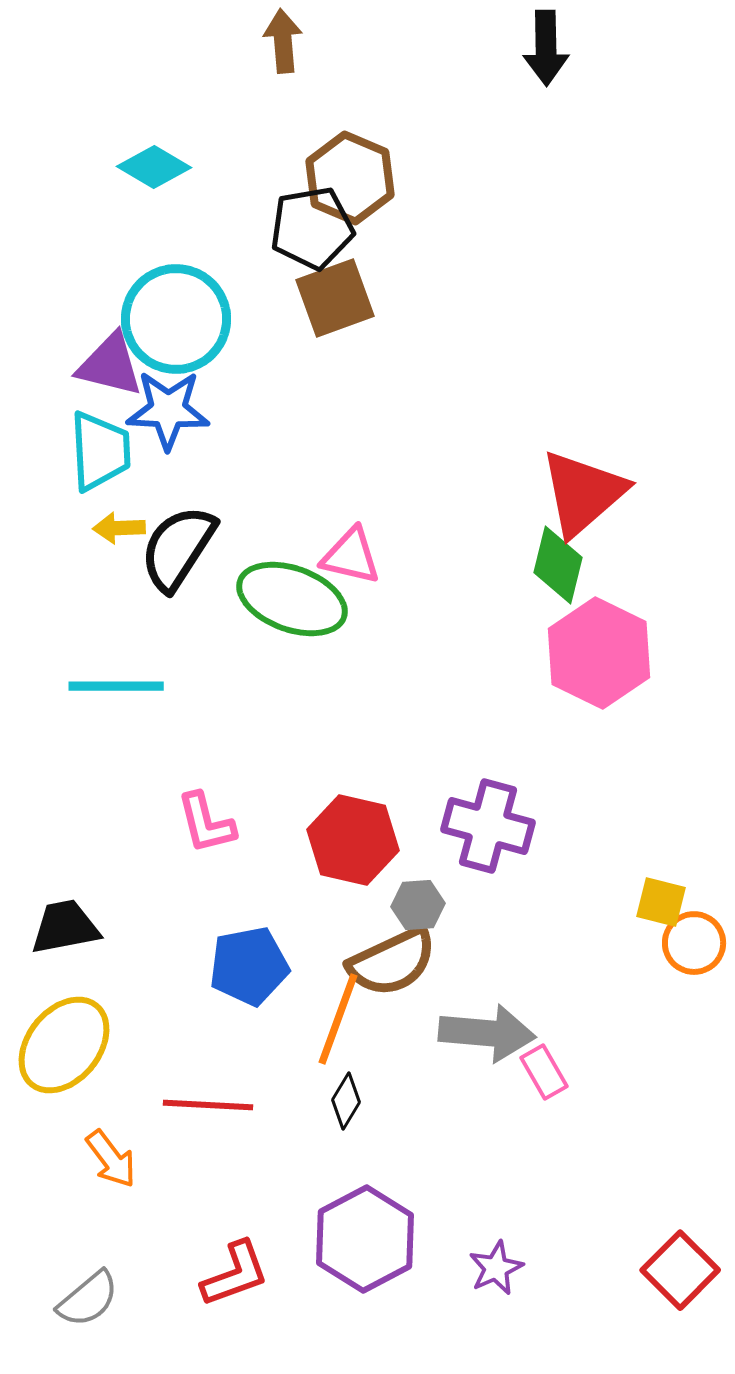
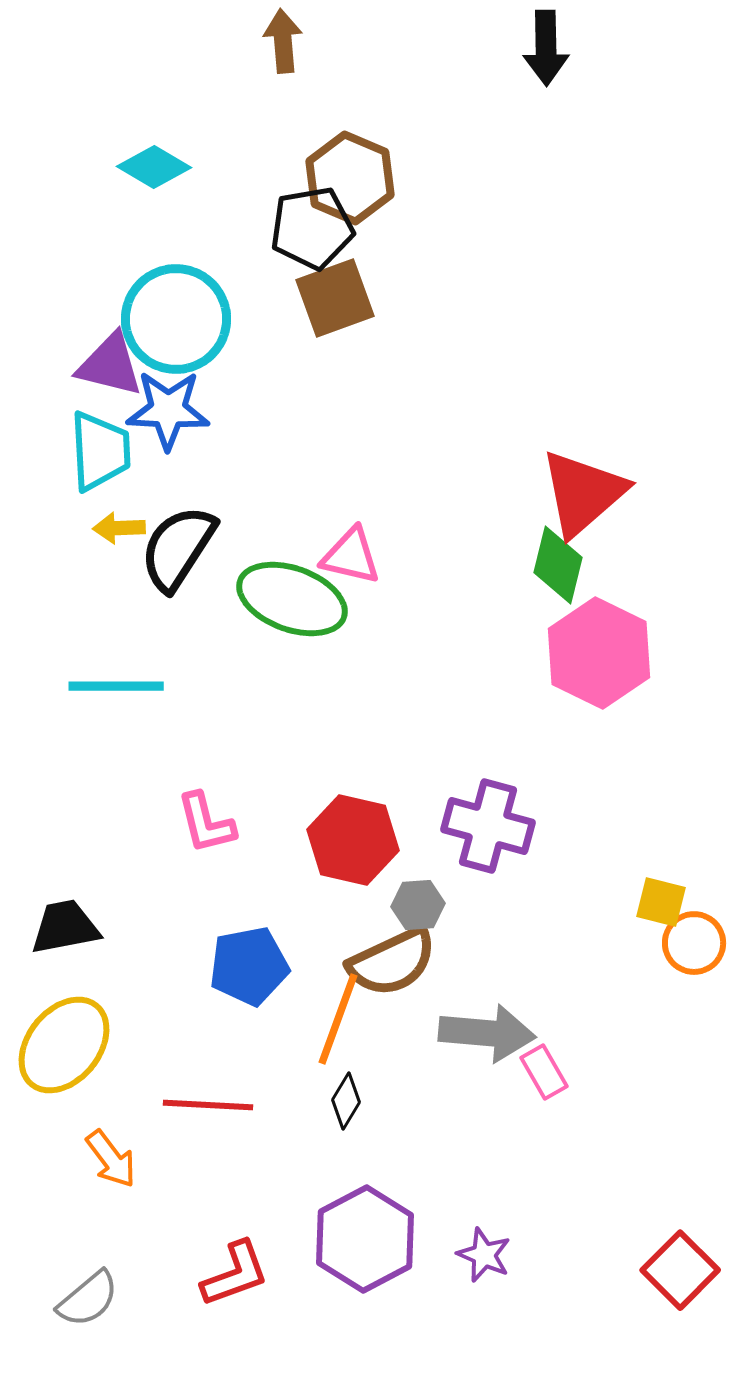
purple star: moved 12 px left, 13 px up; rotated 24 degrees counterclockwise
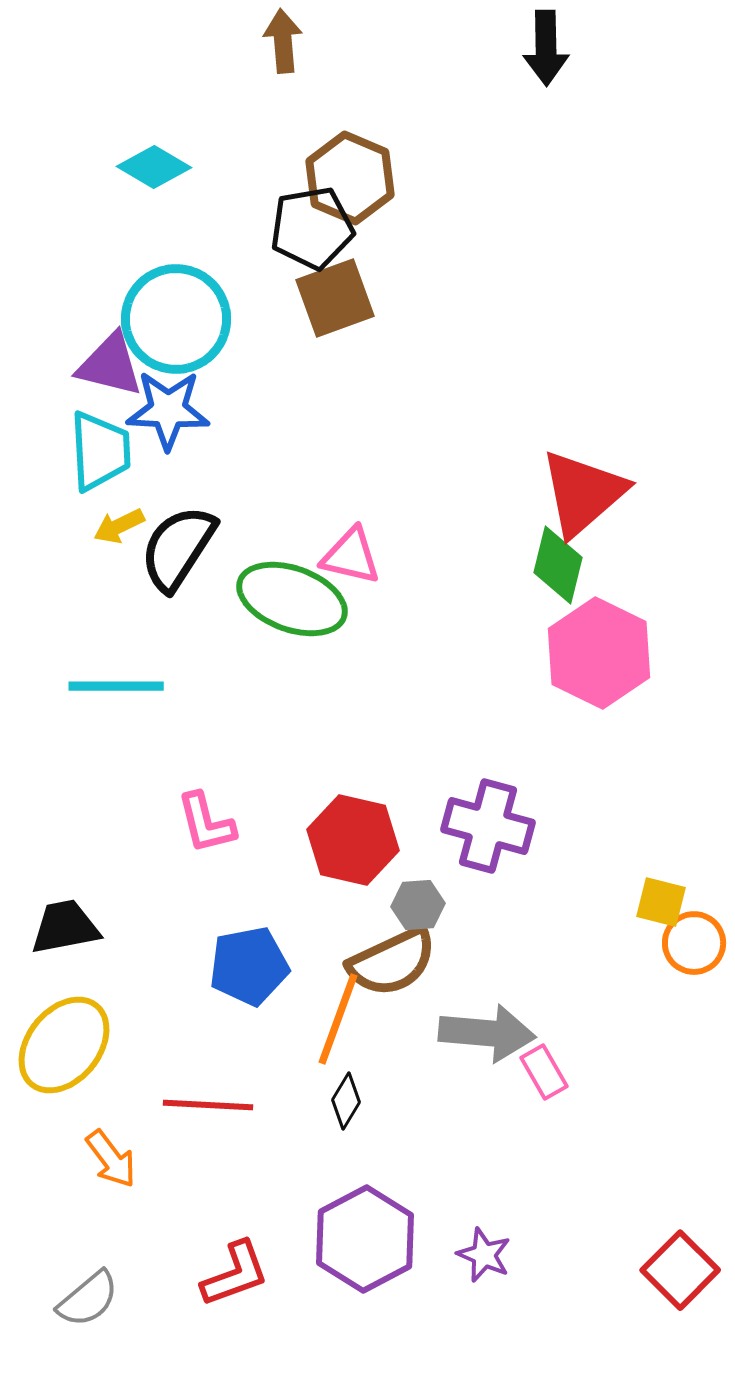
yellow arrow: moved 2 px up; rotated 24 degrees counterclockwise
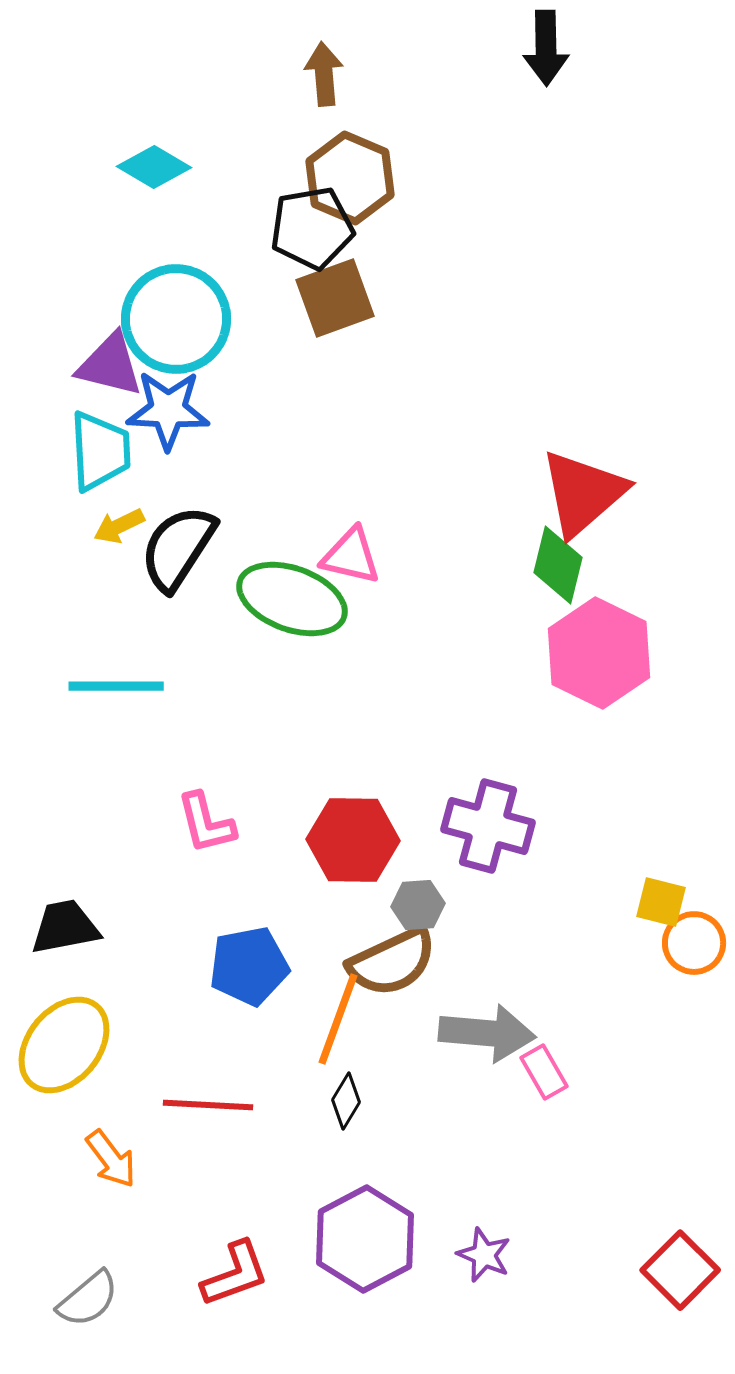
brown arrow: moved 41 px right, 33 px down
red hexagon: rotated 12 degrees counterclockwise
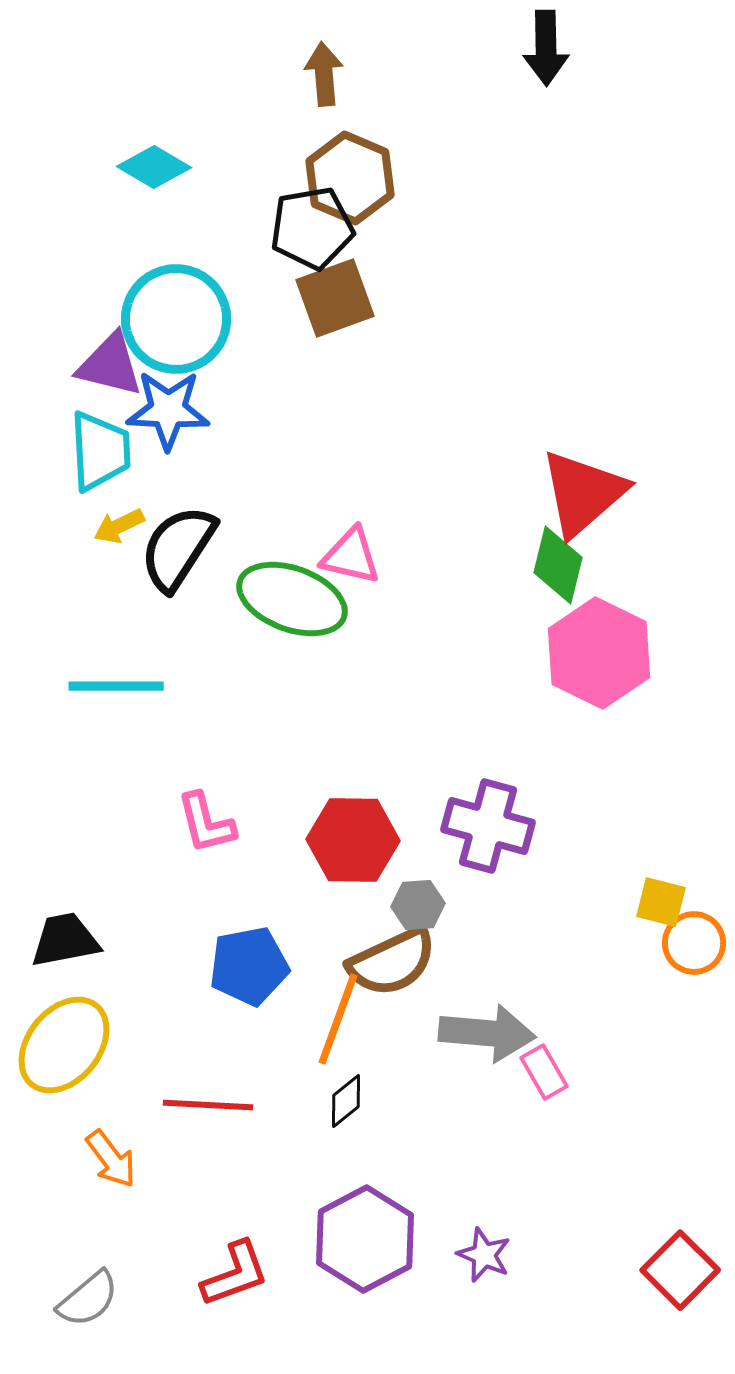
black trapezoid: moved 13 px down
black diamond: rotated 20 degrees clockwise
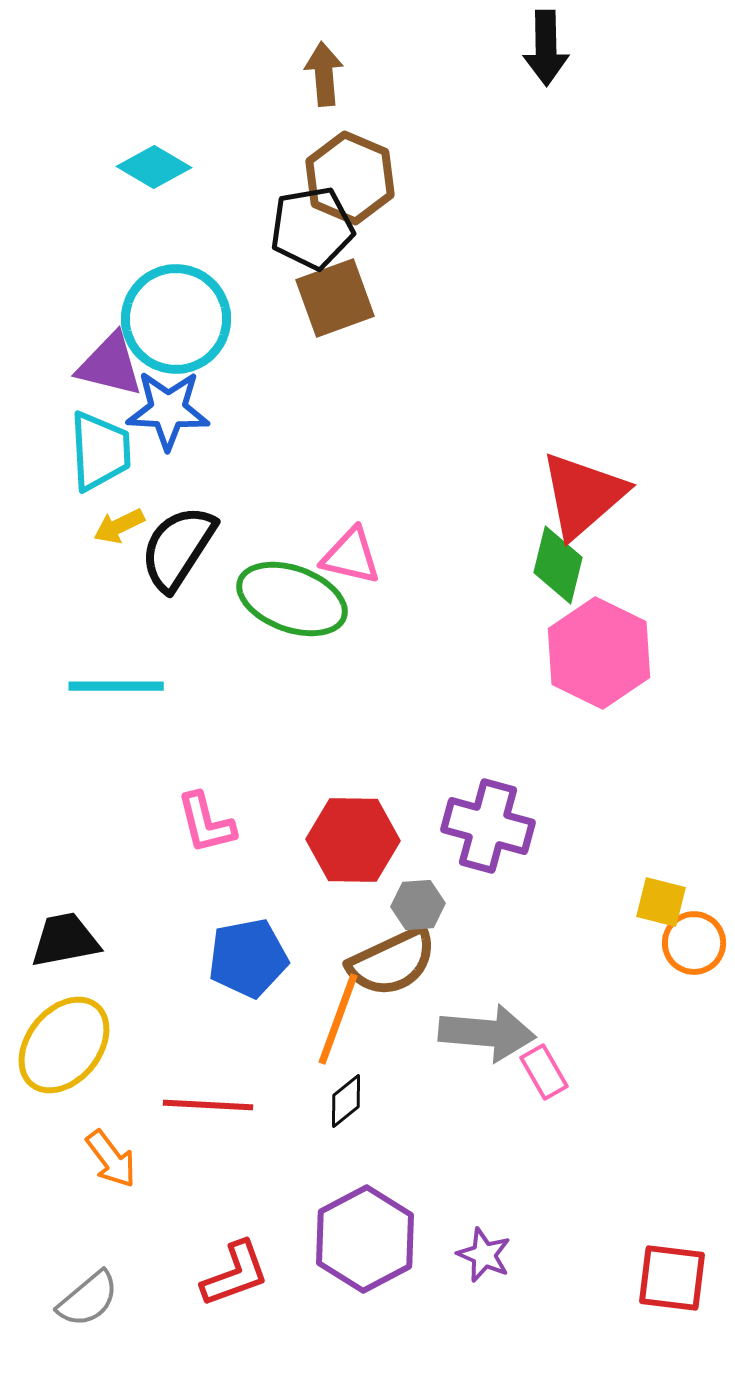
red triangle: moved 2 px down
blue pentagon: moved 1 px left, 8 px up
red square: moved 8 px left, 8 px down; rotated 38 degrees counterclockwise
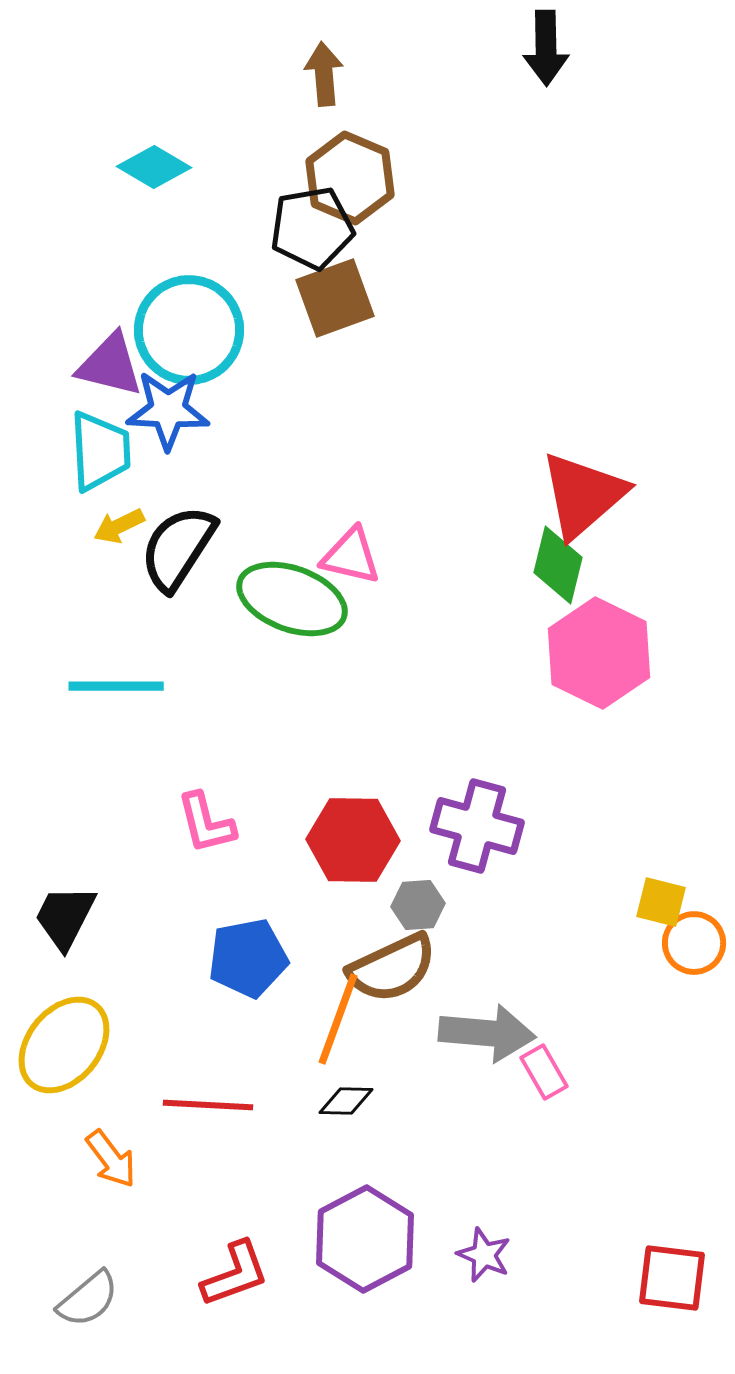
cyan circle: moved 13 px right, 11 px down
purple cross: moved 11 px left
black trapezoid: moved 23 px up; rotated 52 degrees counterclockwise
brown semicircle: moved 6 px down
black diamond: rotated 40 degrees clockwise
